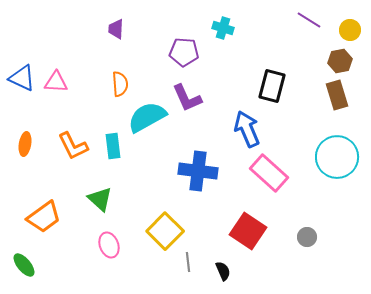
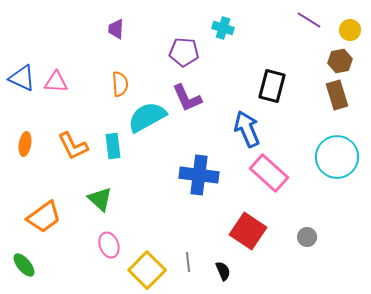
blue cross: moved 1 px right, 4 px down
yellow square: moved 18 px left, 39 px down
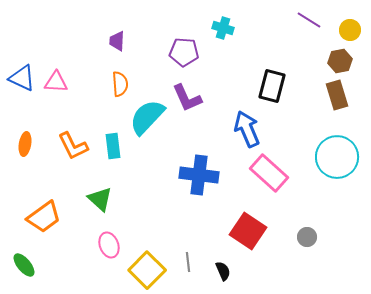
purple trapezoid: moved 1 px right, 12 px down
cyan semicircle: rotated 18 degrees counterclockwise
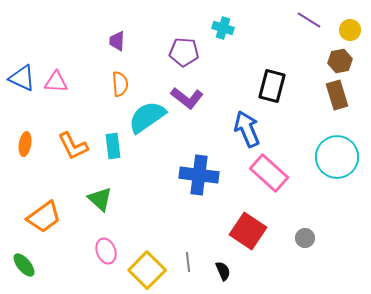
purple L-shape: rotated 28 degrees counterclockwise
cyan semicircle: rotated 12 degrees clockwise
gray circle: moved 2 px left, 1 px down
pink ellipse: moved 3 px left, 6 px down
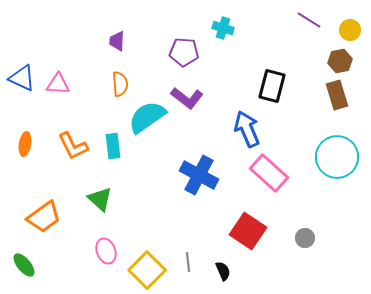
pink triangle: moved 2 px right, 2 px down
blue cross: rotated 21 degrees clockwise
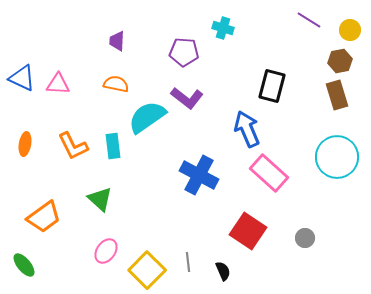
orange semicircle: moved 4 px left; rotated 75 degrees counterclockwise
pink ellipse: rotated 55 degrees clockwise
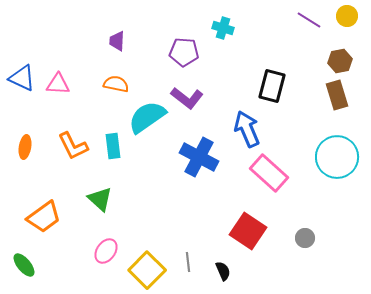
yellow circle: moved 3 px left, 14 px up
orange ellipse: moved 3 px down
blue cross: moved 18 px up
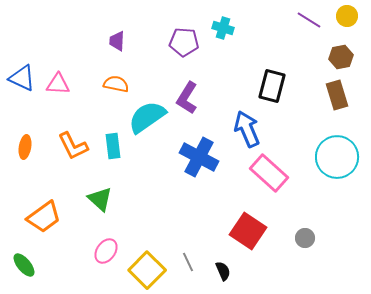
purple pentagon: moved 10 px up
brown hexagon: moved 1 px right, 4 px up
purple L-shape: rotated 84 degrees clockwise
gray line: rotated 18 degrees counterclockwise
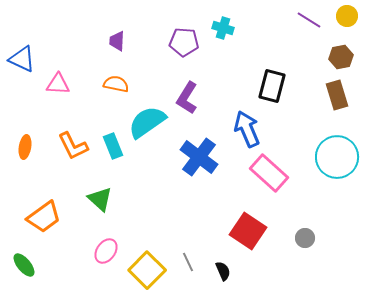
blue triangle: moved 19 px up
cyan semicircle: moved 5 px down
cyan rectangle: rotated 15 degrees counterclockwise
blue cross: rotated 9 degrees clockwise
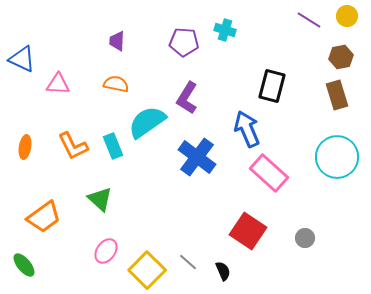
cyan cross: moved 2 px right, 2 px down
blue cross: moved 2 px left
gray line: rotated 24 degrees counterclockwise
